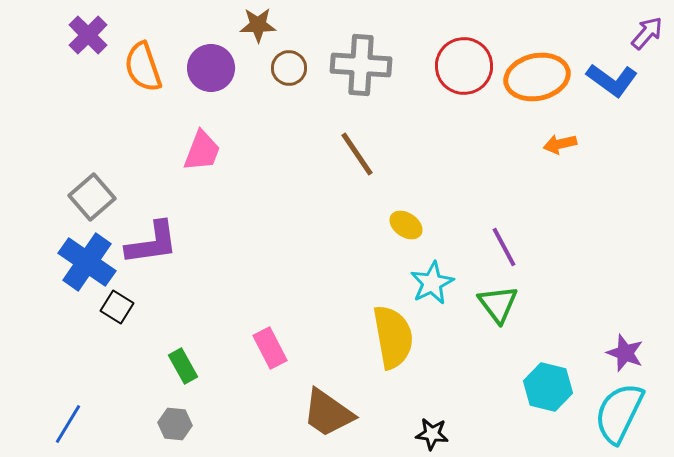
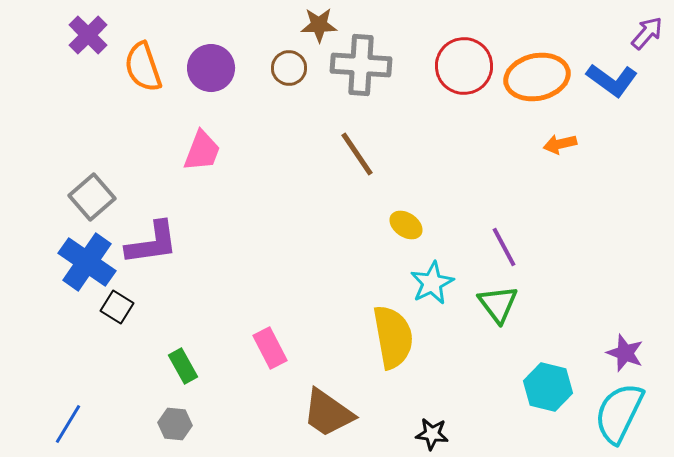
brown star: moved 61 px right
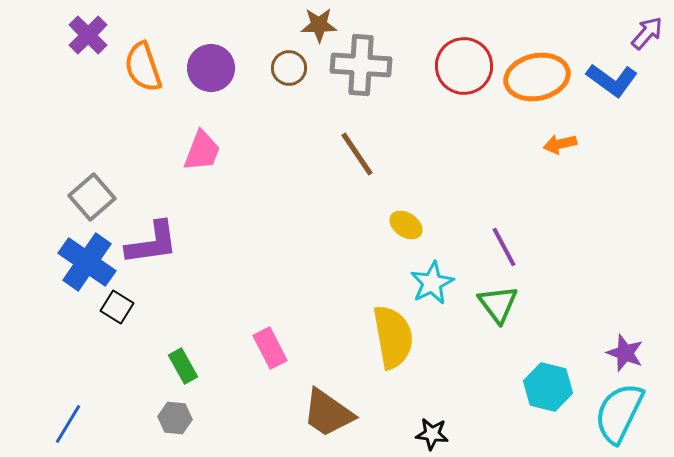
gray hexagon: moved 6 px up
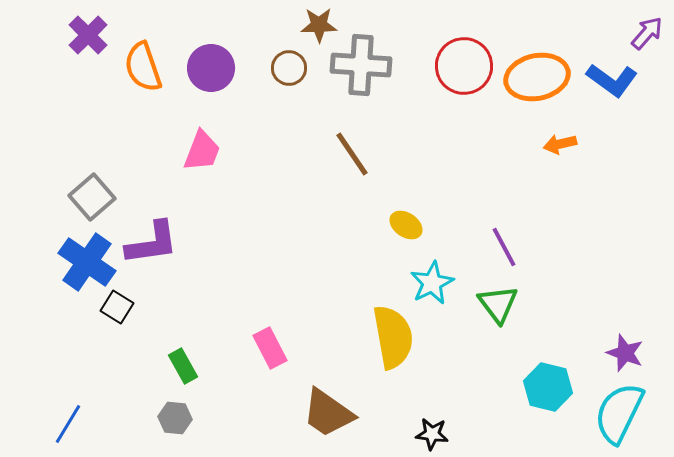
brown line: moved 5 px left
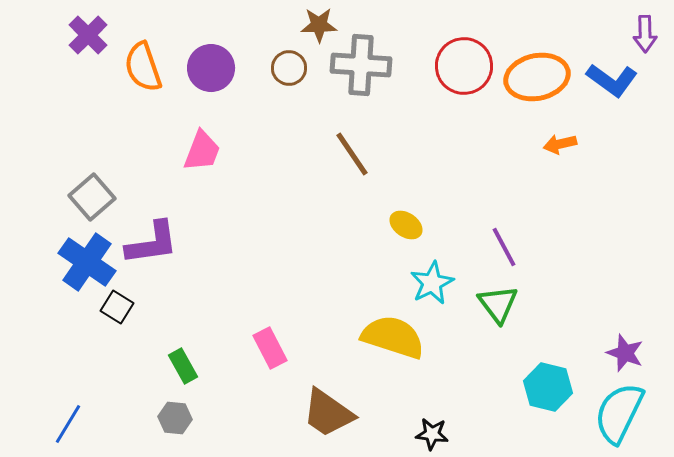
purple arrow: moved 2 px left, 1 px down; rotated 138 degrees clockwise
yellow semicircle: rotated 62 degrees counterclockwise
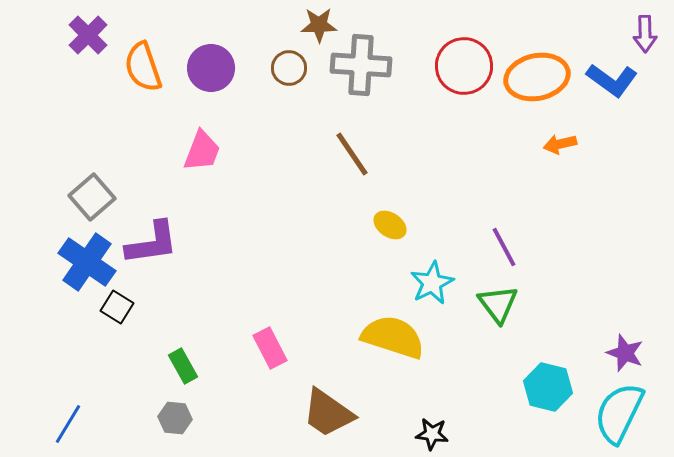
yellow ellipse: moved 16 px left
